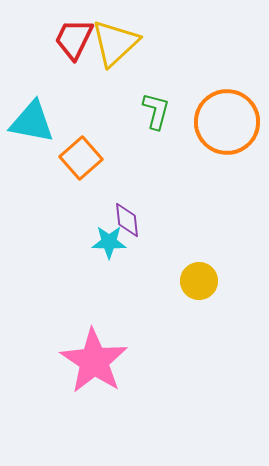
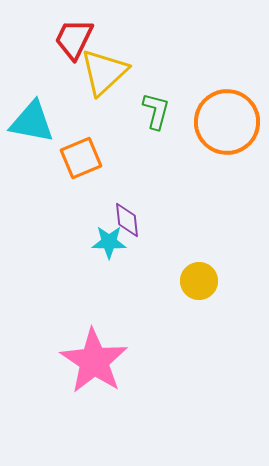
yellow triangle: moved 11 px left, 29 px down
orange square: rotated 18 degrees clockwise
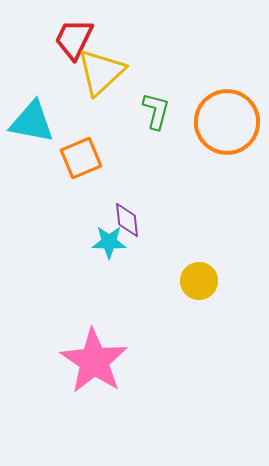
yellow triangle: moved 3 px left
